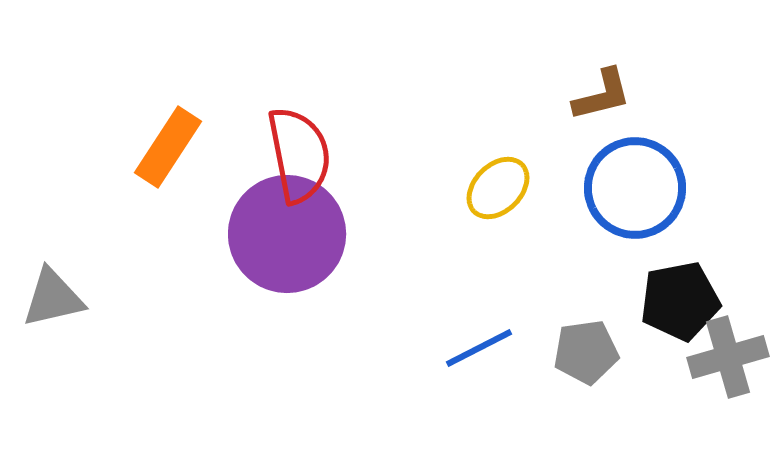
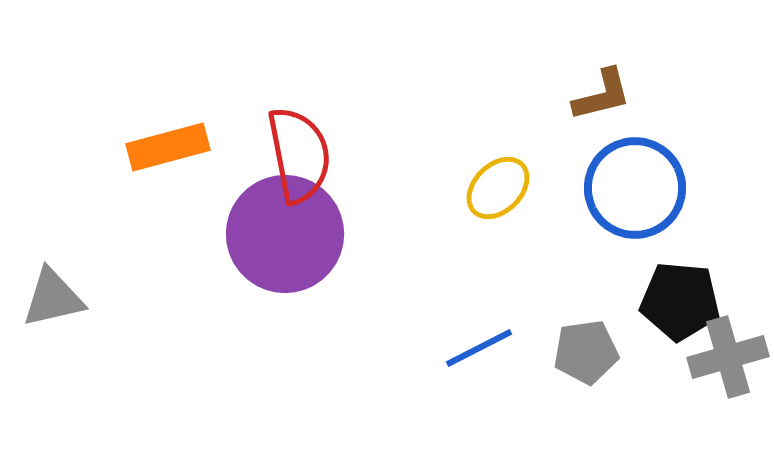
orange rectangle: rotated 42 degrees clockwise
purple circle: moved 2 px left
black pentagon: rotated 16 degrees clockwise
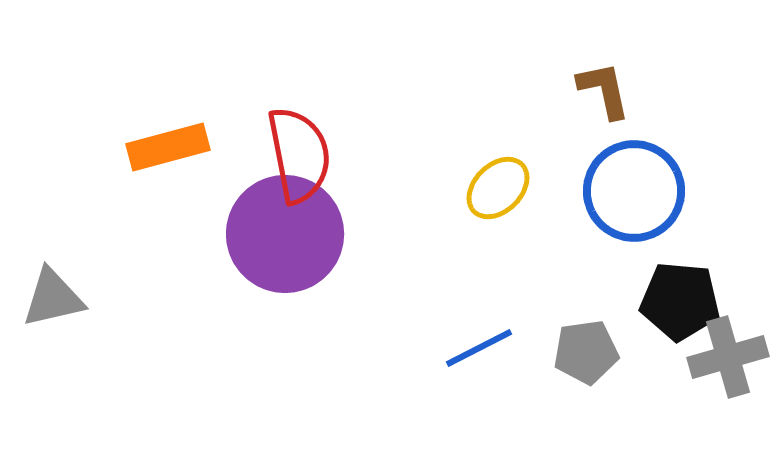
brown L-shape: moved 2 px right, 5 px up; rotated 88 degrees counterclockwise
blue circle: moved 1 px left, 3 px down
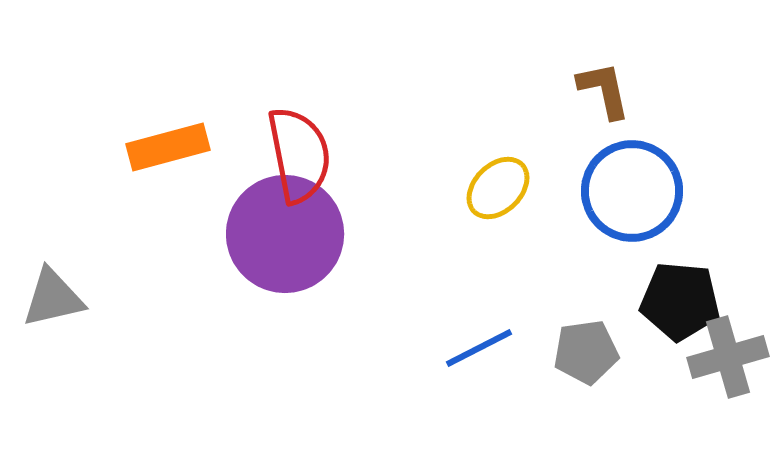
blue circle: moved 2 px left
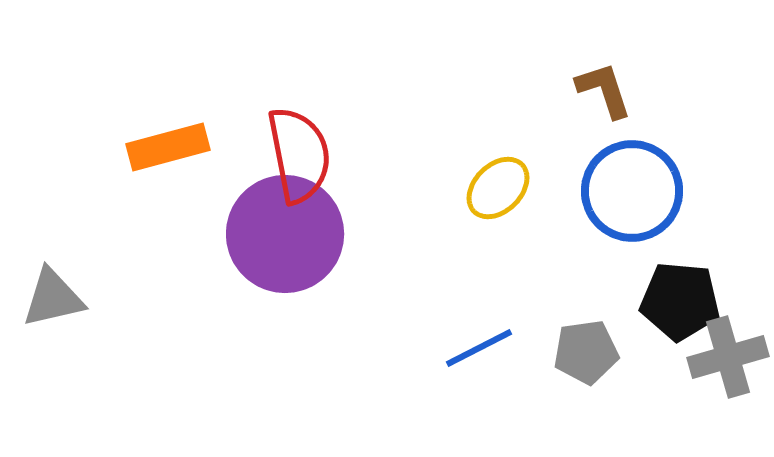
brown L-shape: rotated 6 degrees counterclockwise
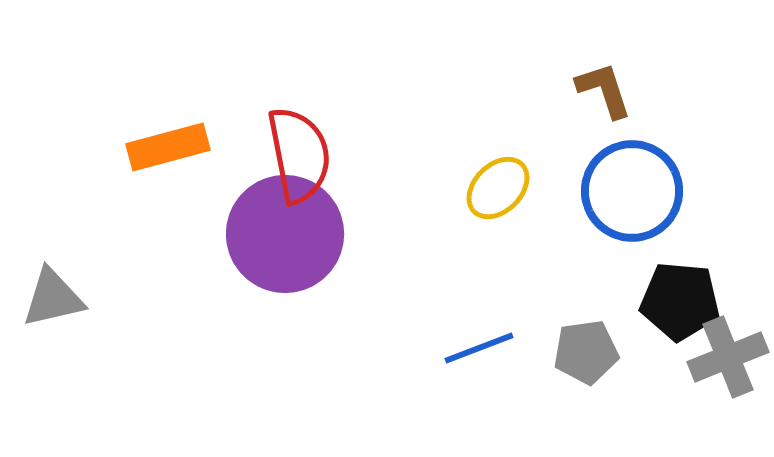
blue line: rotated 6 degrees clockwise
gray cross: rotated 6 degrees counterclockwise
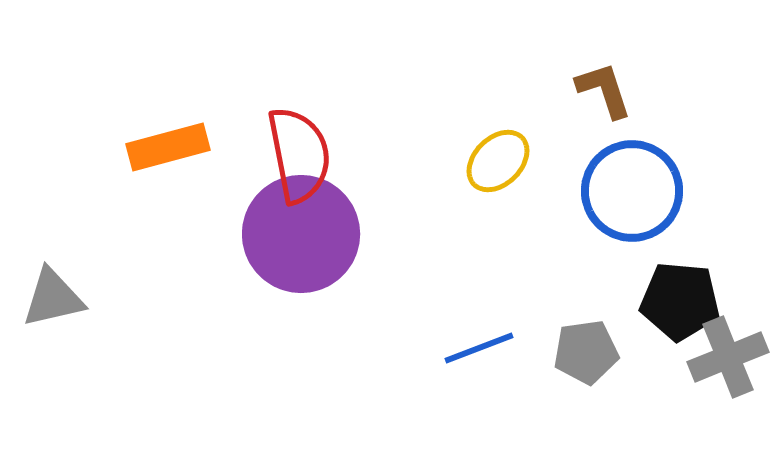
yellow ellipse: moved 27 px up
purple circle: moved 16 px right
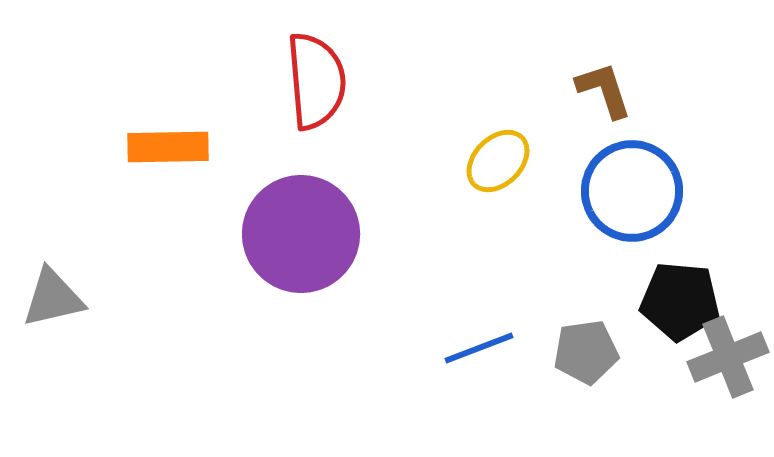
orange rectangle: rotated 14 degrees clockwise
red semicircle: moved 17 px right, 74 px up; rotated 6 degrees clockwise
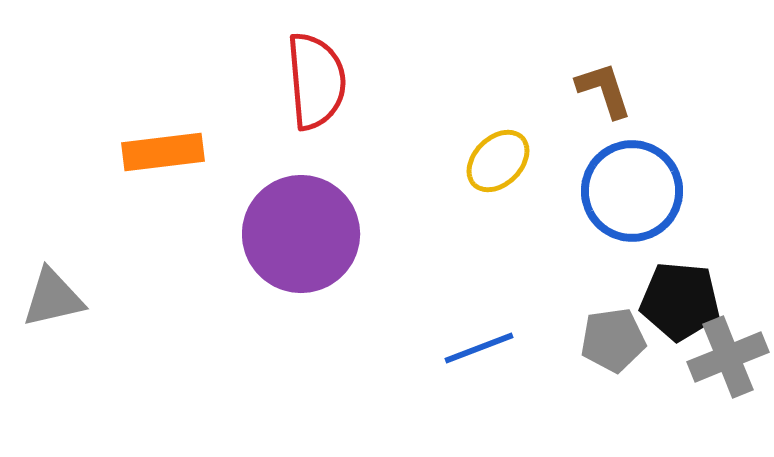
orange rectangle: moved 5 px left, 5 px down; rotated 6 degrees counterclockwise
gray pentagon: moved 27 px right, 12 px up
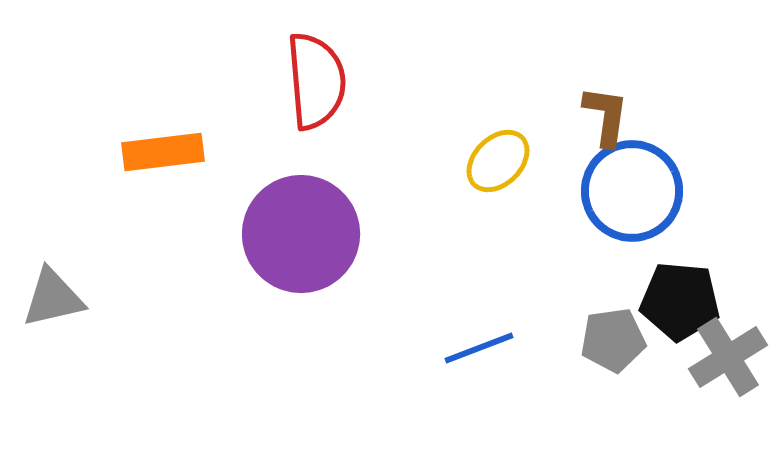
brown L-shape: moved 2 px right, 26 px down; rotated 26 degrees clockwise
gray cross: rotated 10 degrees counterclockwise
